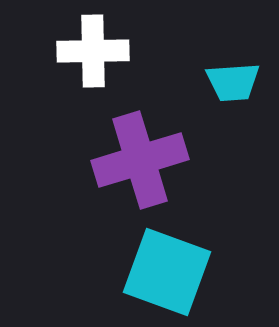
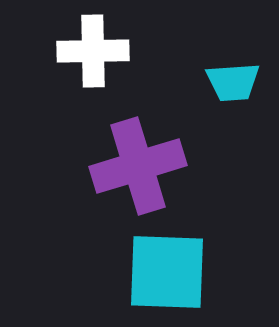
purple cross: moved 2 px left, 6 px down
cyan square: rotated 18 degrees counterclockwise
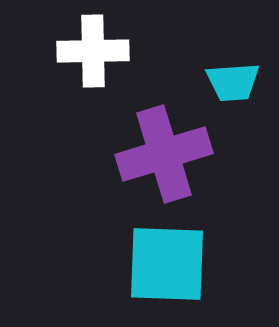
purple cross: moved 26 px right, 12 px up
cyan square: moved 8 px up
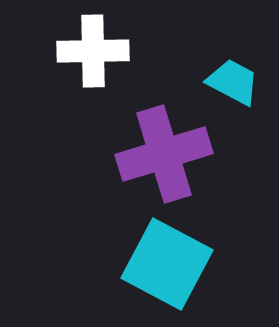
cyan trapezoid: rotated 148 degrees counterclockwise
cyan square: rotated 26 degrees clockwise
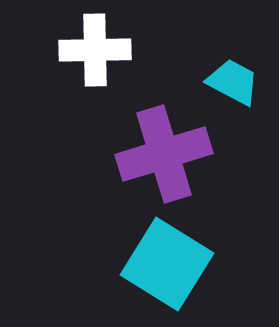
white cross: moved 2 px right, 1 px up
cyan square: rotated 4 degrees clockwise
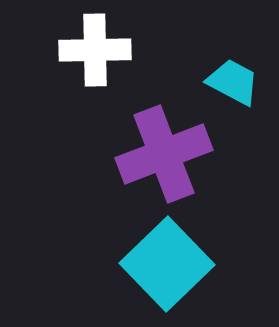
purple cross: rotated 4 degrees counterclockwise
cyan square: rotated 14 degrees clockwise
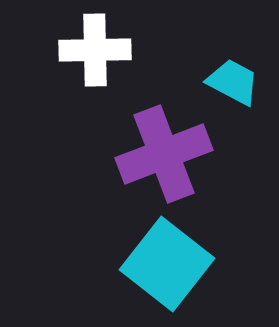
cyan square: rotated 8 degrees counterclockwise
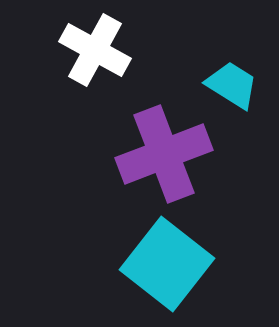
white cross: rotated 30 degrees clockwise
cyan trapezoid: moved 1 px left, 3 px down; rotated 4 degrees clockwise
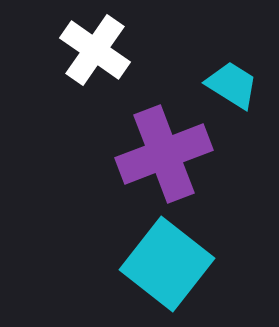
white cross: rotated 6 degrees clockwise
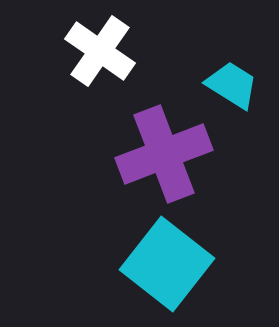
white cross: moved 5 px right, 1 px down
